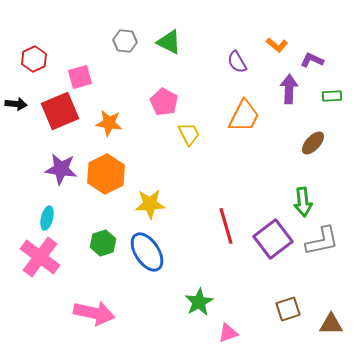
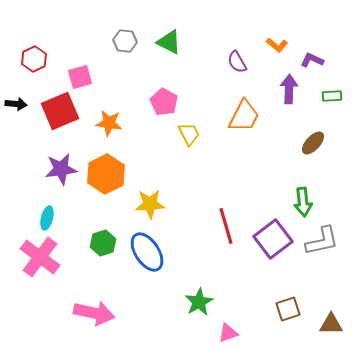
purple star: rotated 16 degrees counterclockwise
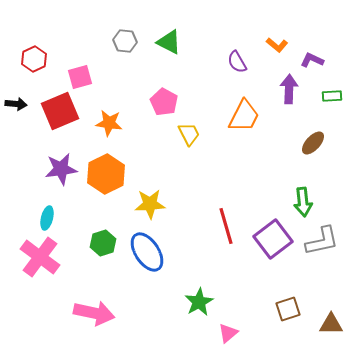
pink triangle: rotated 20 degrees counterclockwise
